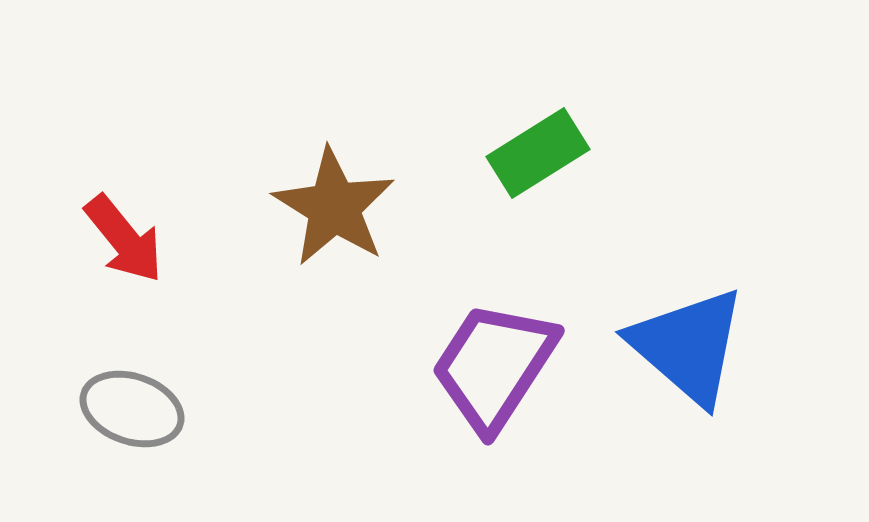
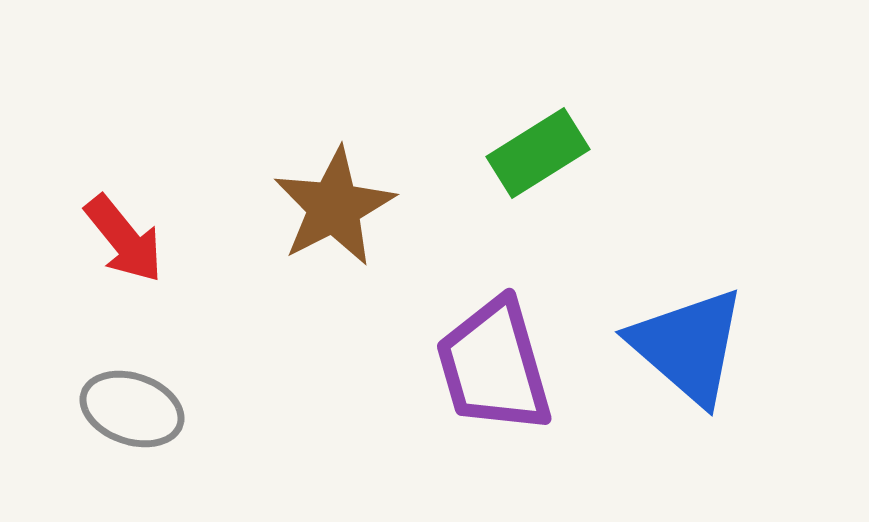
brown star: rotated 13 degrees clockwise
purple trapezoid: rotated 49 degrees counterclockwise
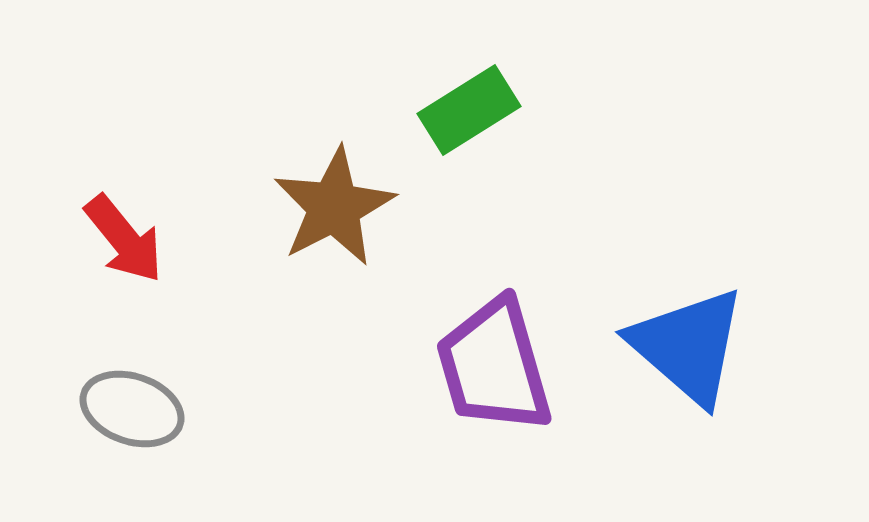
green rectangle: moved 69 px left, 43 px up
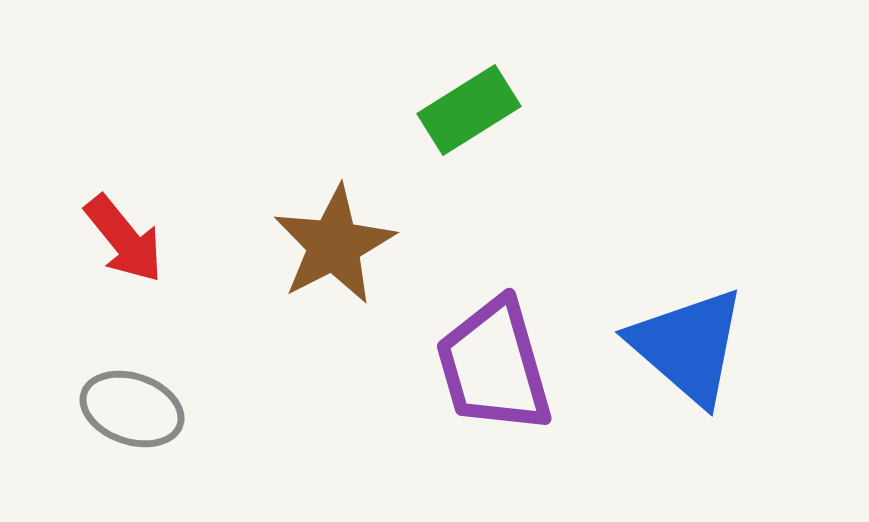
brown star: moved 38 px down
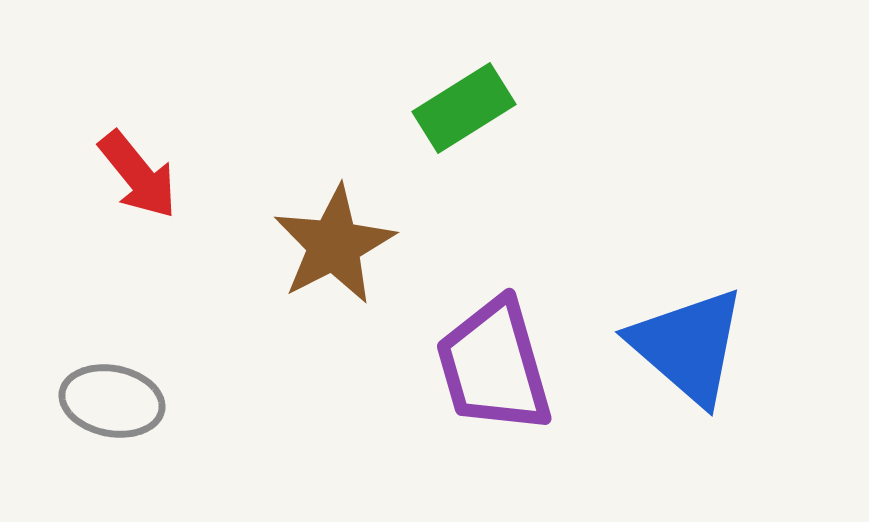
green rectangle: moved 5 px left, 2 px up
red arrow: moved 14 px right, 64 px up
gray ellipse: moved 20 px left, 8 px up; rotated 8 degrees counterclockwise
